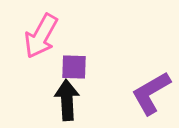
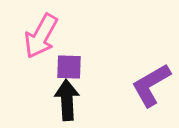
purple square: moved 5 px left
purple L-shape: moved 8 px up
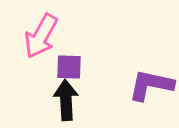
purple L-shape: rotated 42 degrees clockwise
black arrow: moved 1 px left
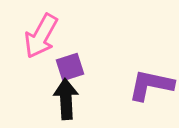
purple square: moved 1 px right; rotated 20 degrees counterclockwise
black arrow: moved 1 px up
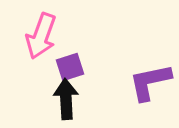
pink arrow: rotated 9 degrees counterclockwise
purple L-shape: moved 1 px left, 3 px up; rotated 24 degrees counterclockwise
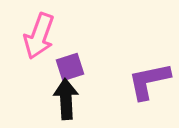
pink arrow: moved 2 px left
purple L-shape: moved 1 px left, 1 px up
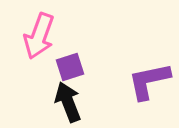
black arrow: moved 2 px right, 3 px down; rotated 18 degrees counterclockwise
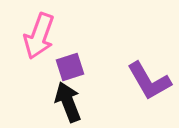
purple L-shape: rotated 108 degrees counterclockwise
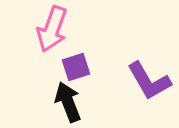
pink arrow: moved 13 px right, 7 px up
purple square: moved 6 px right
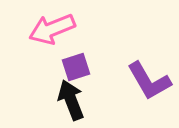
pink arrow: rotated 48 degrees clockwise
black arrow: moved 3 px right, 2 px up
